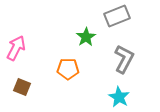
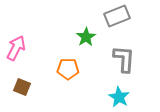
gray L-shape: rotated 24 degrees counterclockwise
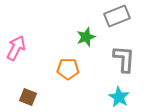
green star: rotated 12 degrees clockwise
brown square: moved 6 px right, 10 px down
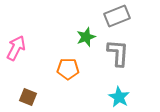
gray L-shape: moved 6 px left, 6 px up
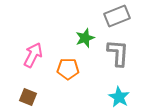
green star: moved 1 px left, 1 px down
pink arrow: moved 17 px right, 7 px down
